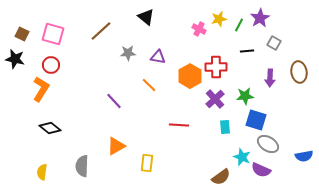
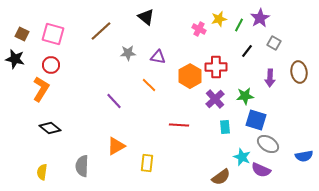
black line: rotated 48 degrees counterclockwise
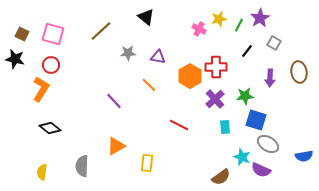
red line: rotated 24 degrees clockwise
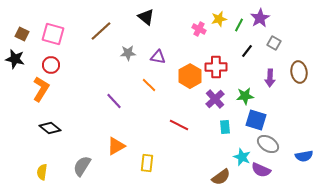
gray semicircle: rotated 30 degrees clockwise
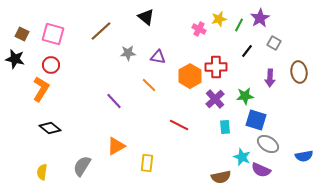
brown semicircle: rotated 24 degrees clockwise
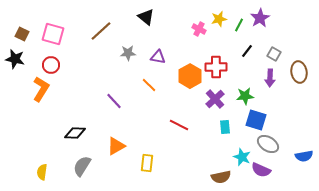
gray square: moved 11 px down
black diamond: moved 25 px right, 5 px down; rotated 35 degrees counterclockwise
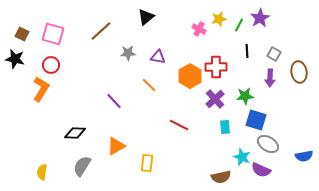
black triangle: rotated 42 degrees clockwise
black line: rotated 40 degrees counterclockwise
